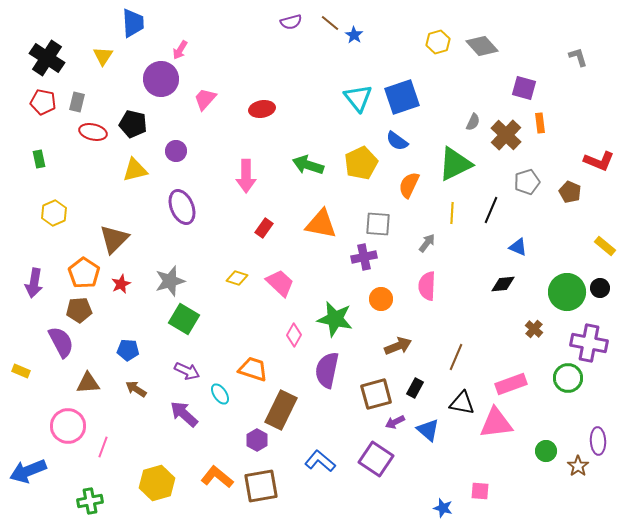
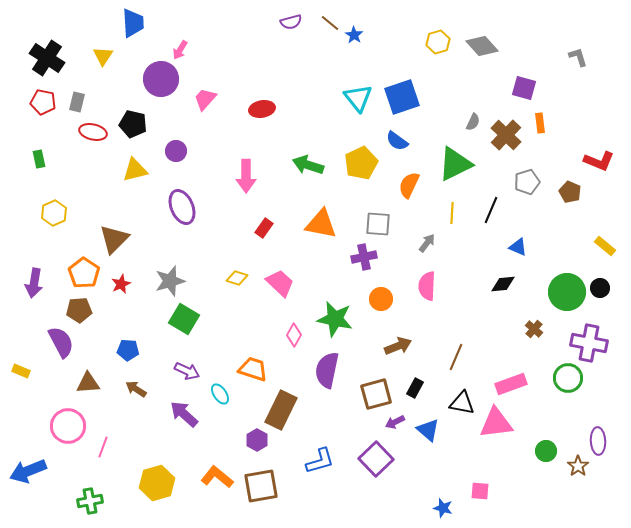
purple square at (376, 459): rotated 12 degrees clockwise
blue L-shape at (320, 461): rotated 124 degrees clockwise
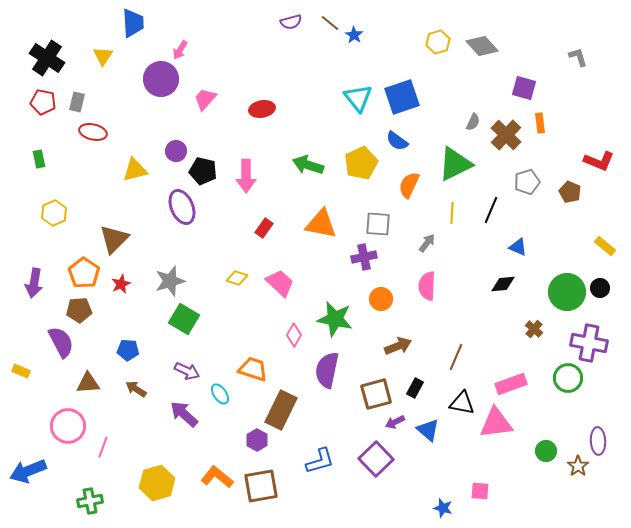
black pentagon at (133, 124): moved 70 px right, 47 px down
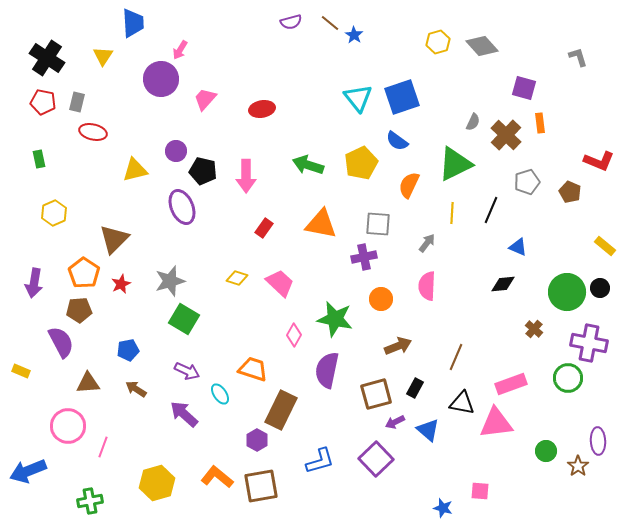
blue pentagon at (128, 350): rotated 15 degrees counterclockwise
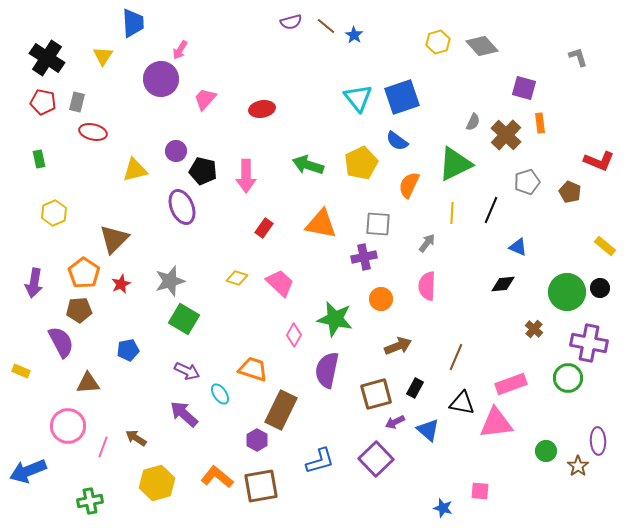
brown line at (330, 23): moved 4 px left, 3 px down
brown arrow at (136, 389): moved 49 px down
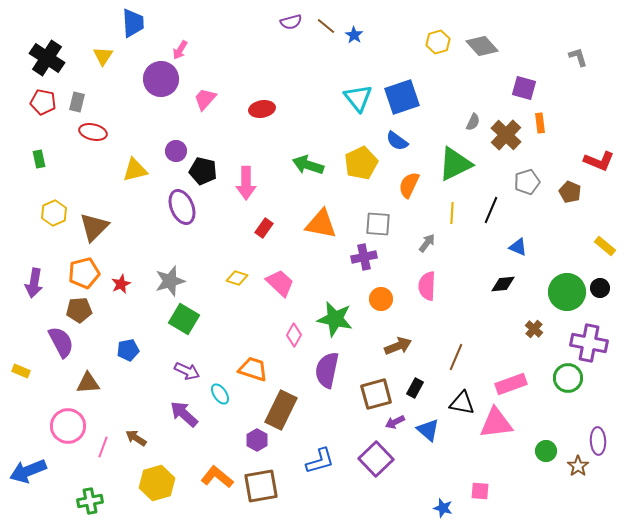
pink arrow at (246, 176): moved 7 px down
brown triangle at (114, 239): moved 20 px left, 12 px up
orange pentagon at (84, 273): rotated 24 degrees clockwise
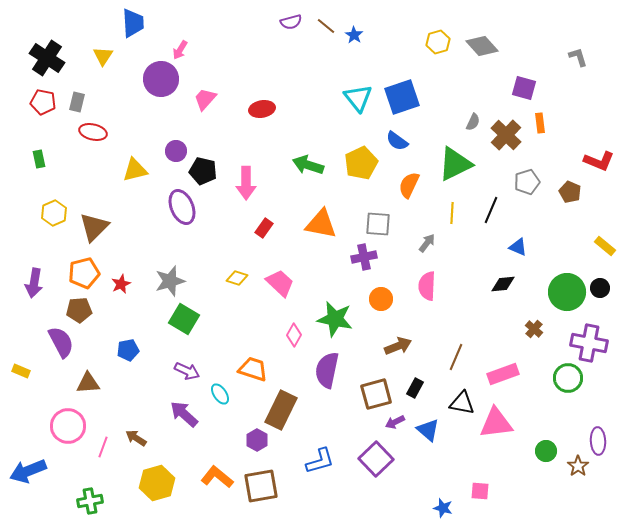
pink rectangle at (511, 384): moved 8 px left, 10 px up
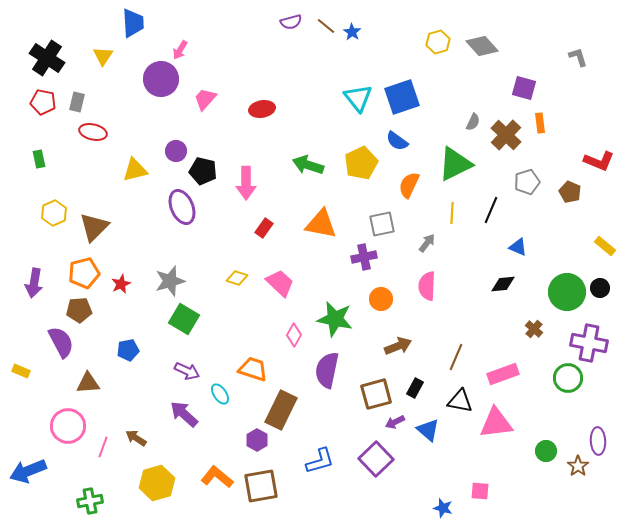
blue star at (354, 35): moved 2 px left, 3 px up
gray square at (378, 224): moved 4 px right; rotated 16 degrees counterclockwise
black triangle at (462, 403): moved 2 px left, 2 px up
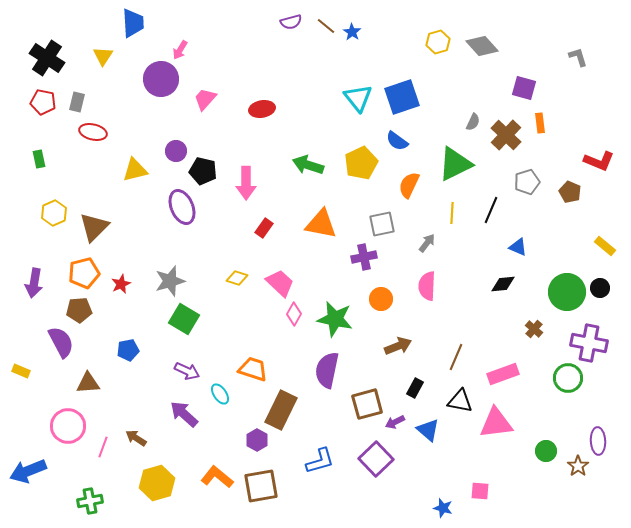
pink diamond at (294, 335): moved 21 px up
brown square at (376, 394): moved 9 px left, 10 px down
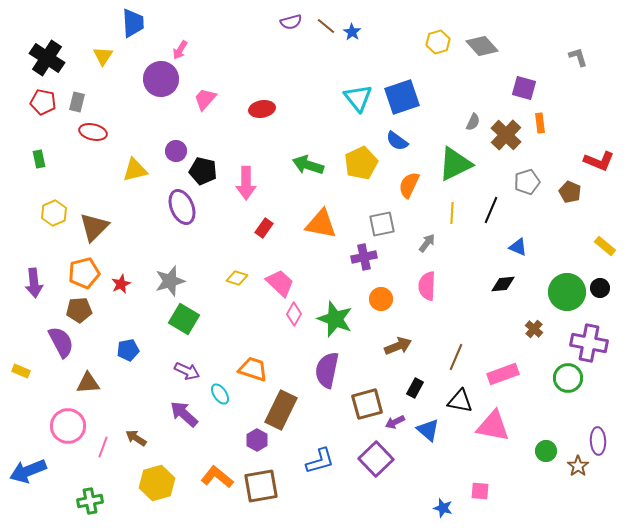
purple arrow at (34, 283): rotated 16 degrees counterclockwise
green star at (335, 319): rotated 9 degrees clockwise
pink triangle at (496, 423): moved 3 px left, 3 px down; rotated 18 degrees clockwise
